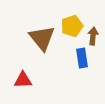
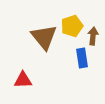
brown triangle: moved 2 px right, 1 px up
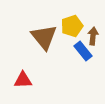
blue rectangle: moved 1 px right, 7 px up; rotated 30 degrees counterclockwise
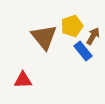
brown arrow: rotated 24 degrees clockwise
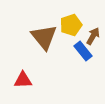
yellow pentagon: moved 1 px left, 1 px up
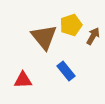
blue rectangle: moved 17 px left, 20 px down
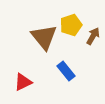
red triangle: moved 2 px down; rotated 24 degrees counterclockwise
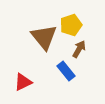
brown arrow: moved 14 px left, 13 px down
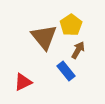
yellow pentagon: rotated 15 degrees counterclockwise
brown arrow: moved 1 px left, 1 px down
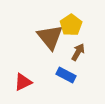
brown triangle: moved 6 px right
brown arrow: moved 2 px down
blue rectangle: moved 4 px down; rotated 24 degrees counterclockwise
